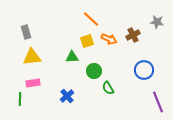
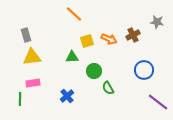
orange line: moved 17 px left, 5 px up
gray rectangle: moved 3 px down
purple line: rotated 30 degrees counterclockwise
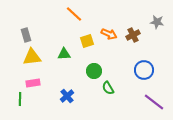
orange arrow: moved 5 px up
green triangle: moved 8 px left, 3 px up
purple line: moved 4 px left
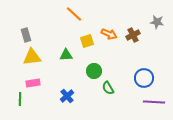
green triangle: moved 2 px right, 1 px down
blue circle: moved 8 px down
purple line: rotated 35 degrees counterclockwise
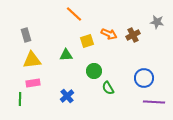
yellow triangle: moved 3 px down
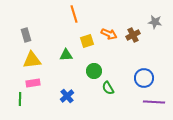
orange line: rotated 30 degrees clockwise
gray star: moved 2 px left
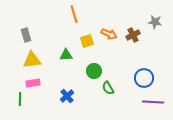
purple line: moved 1 px left
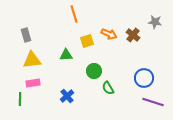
brown cross: rotated 24 degrees counterclockwise
purple line: rotated 15 degrees clockwise
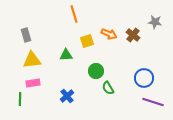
green circle: moved 2 px right
